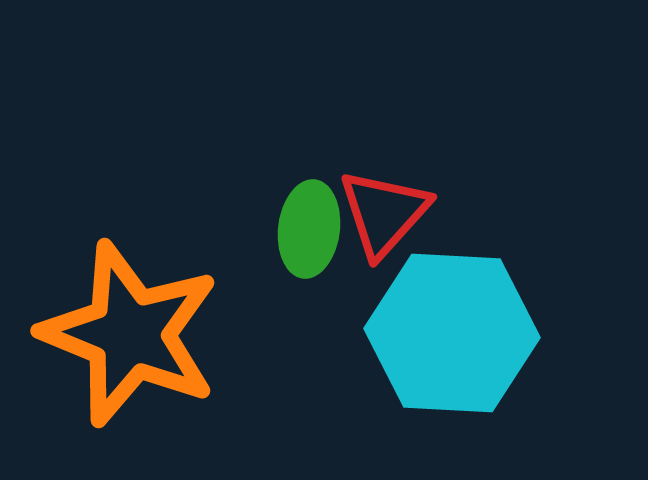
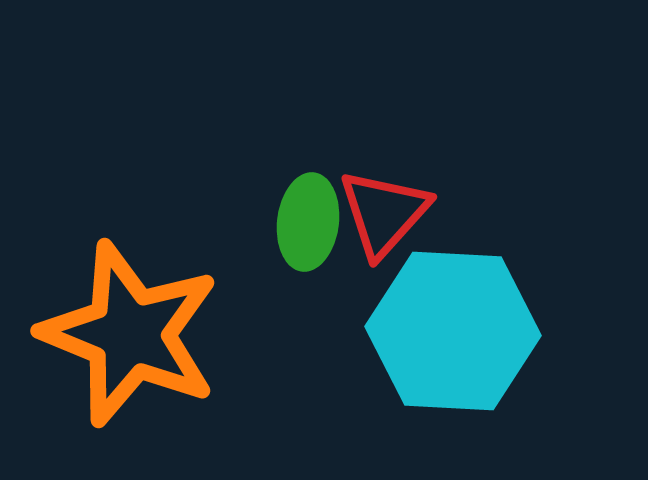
green ellipse: moved 1 px left, 7 px up
cyan hexagon: moved 1 px right, 2 px up
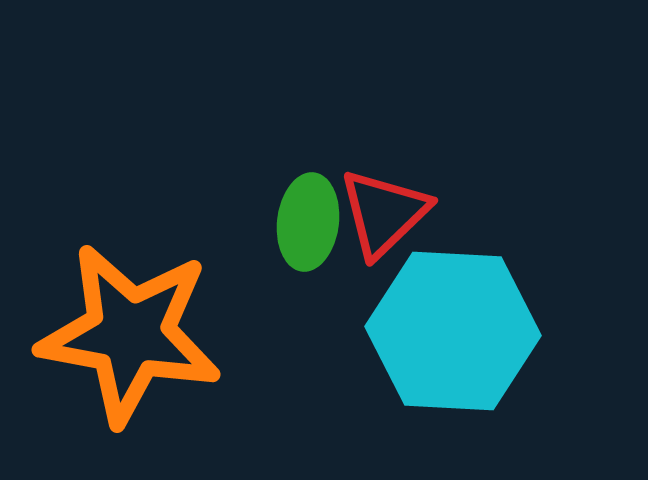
red triangle: rotated 4 degrees clockwise
orange star: rotated 12 degrees counterclockwise
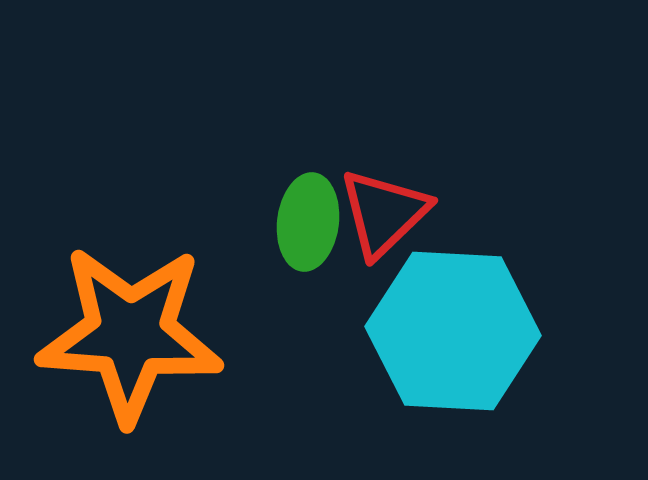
orange star: rotated 6 degrees counterclockwise
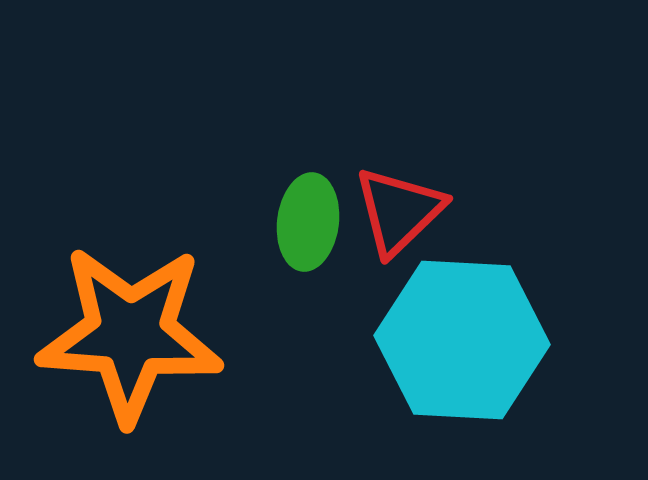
red triangle: moved 15 px right, 2 px up
cyan hexagon: moved 9 px right, 9 px down
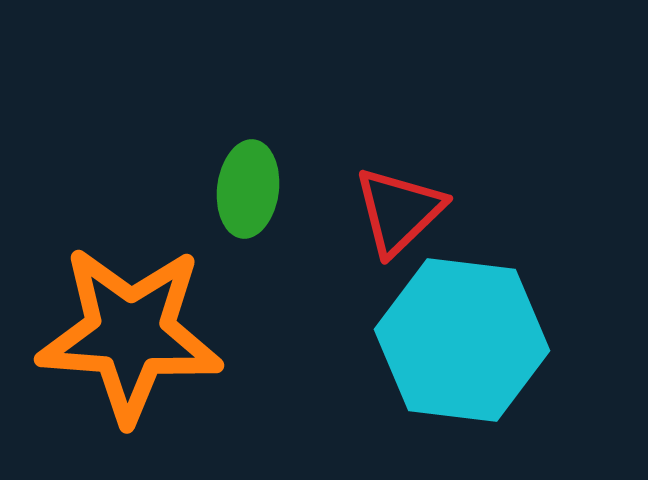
green ellipse: moved 60 px left, 33 px up
cyan hexagon: rotated 4 degrees clockwise
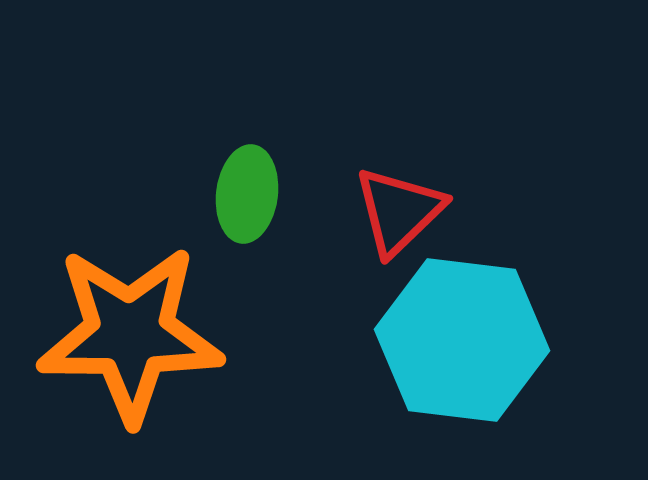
green ellipse: moved 1 px left, 5 px down
orange star: rotated 4 degrees counterclockwise
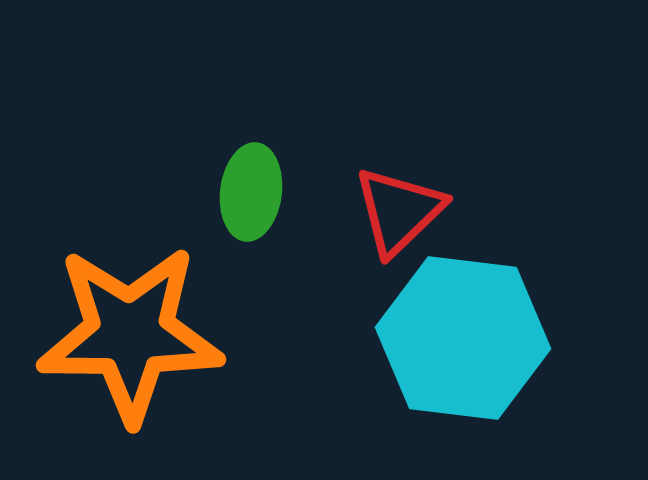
green ellipse: moved 4 px right, 2 px up
cyan hexagon: moved 1 px right, 2 px up
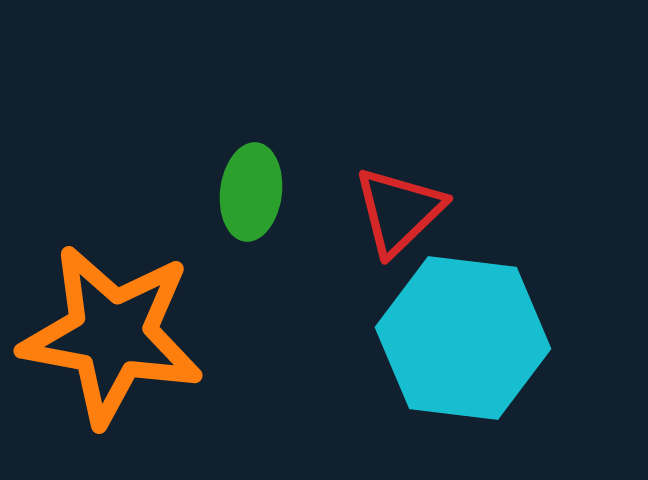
orange star: moved 18 px left, 1 px down; rotated 10 degrees clockwise
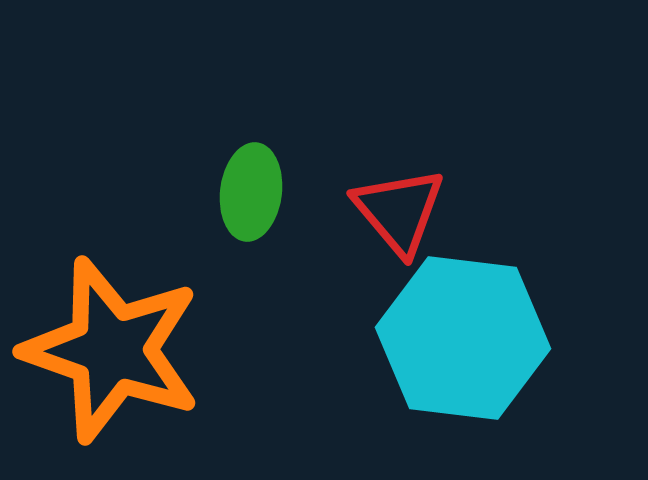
red triangle: rotated 26 degrees counterclockwise
orange star: moved 15 px down; rotated 9 degrees clockwise
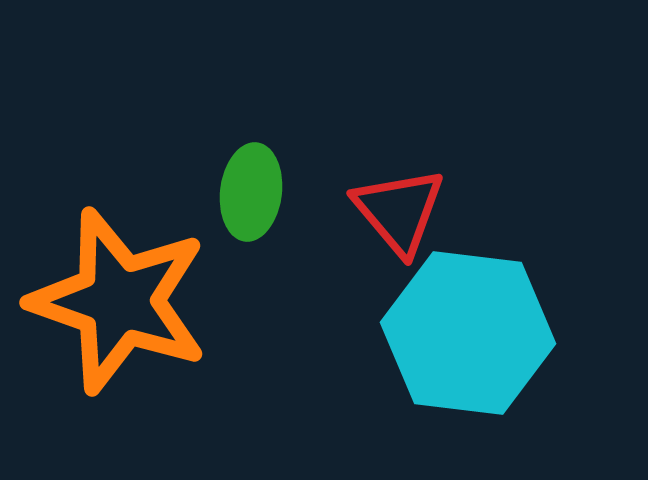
cyan hexagon: moved 5 px right, 5 px up
orange star: moved 7 px right, 49 px up
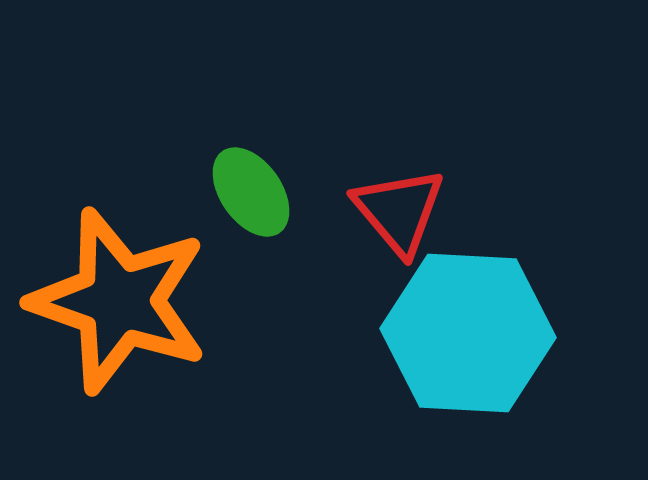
green ellipse: rotated 42 degrees counterclockwise
cyan hexagon: rotated 4 degrees counterclockwise
